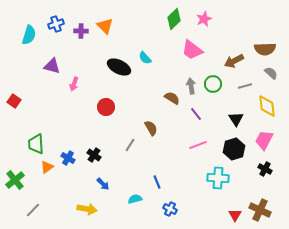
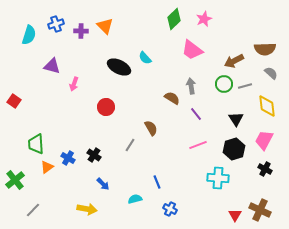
green circle at (213, 84): moved 11 px right
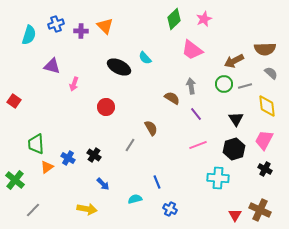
green cross at (15, 180): rotated 12 degrees counterclockwise
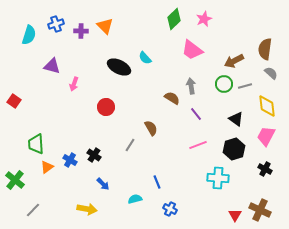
brown semicircle at (265, 49): rotated 100 degrees clockwise
black triangle at (236, 119): rotated 21 degrees counterclockwise
pink trapezoid at (264, 140): moved 2 px right, 4 px up
blue cross at (68, 158): moved 2 px right, 2 px down
